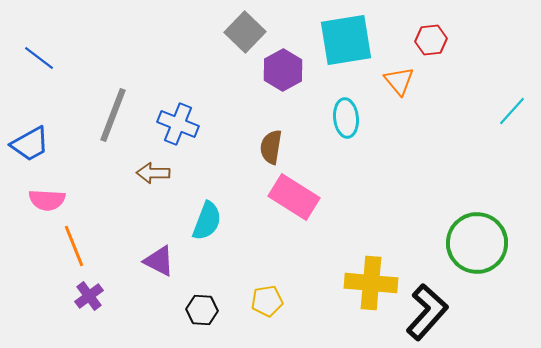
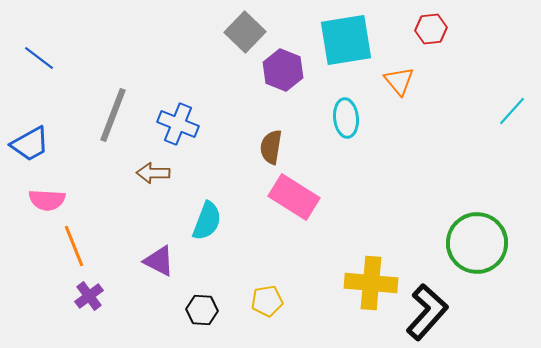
red hexagon: moved 11 px up
purple hexagon: rotated 9 degrees counterclockwise
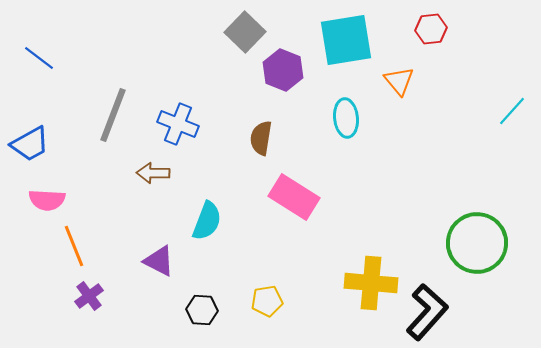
brown semicircle: moved 10 px left, 9 px up
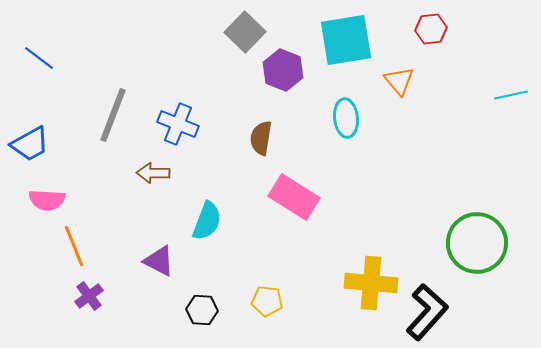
cyan line: moved 1 px left, 16 px up; rotated 36 degrees clockwise
yellow pentagon: rotated 16 degrees clockwise
